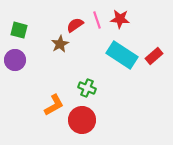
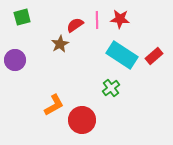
pink line: rotated 18 degrees clockwise
green square: moved 3 px right, 13 px up; rotated 30 degrees counterclockwise
green cross: moved 24 px right; rotated 30 degrees clockwise
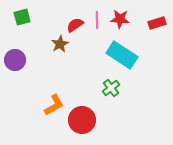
red rectangle: moved 3 px right, 33 px up; rotated 24 degrees clockwise
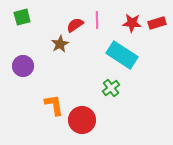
red star: moved 12 px right, 4 px down
purple circle: moved 8 px right, 6 px down
orange L-shape: rotated 70 degrees counterclockwise
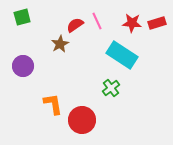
pink line: moved 1 px down; rotated 24 degrees counterclockwise
orange L-shape: moved 1 px left, 1 px up
